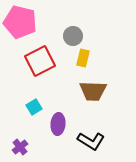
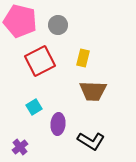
pink pentagon: moved 1 px up
gray circle: moved 15 px left, 11 px up
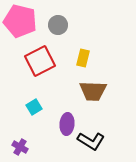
purple ellipse: moved 9 px right
purple cross: rotated 21 degrees counterclockwise
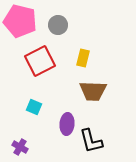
cyan square: rotated 35 degrees counterclockwise
black L-shape: rotated 44 degrees clockwise
